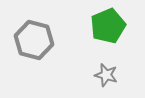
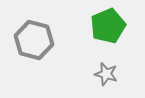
gray star: moved 1 px up
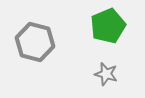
gray hexagon: moved 1 px right, 2 px down
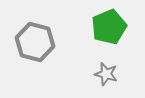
green pentagon: moved 1 px right, 1 px down
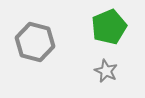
gray star: moved 3 px up; rotated 10 degrees clockwise
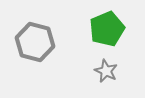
green pentagon: moved 2 px left, 2 px down
